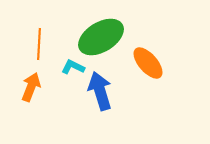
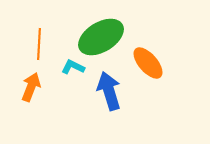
blue arrow: moved 9 px right
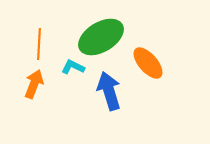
orange arrow: moved 3 px right, 3 px up
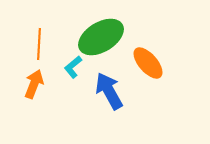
cyan L-shape: rotated 65 degrees counterclockwise
blue arrow: rotated 12 degrees counterclockwise
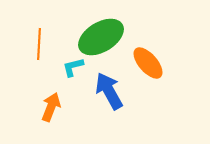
cyan L-shape: rotated 25 degrees clockwise
orange arrow: moved 17 px right, 23 px down
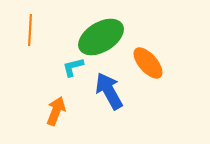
orange line: moved 9 px left, 14 px up
orange arrow: moved 5 px right, 4 px down
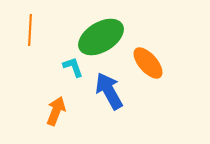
cyan L-shape: rotated 85 degrees clockwise
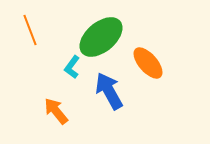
orange line: rotated 24 degrees counterclockwise
green ellipse: rotated 9 degrees counterclockwise
cyan L-shape: moved 1 px left; rotated 125 degrees counterclockwise
orange arrow: rotated 60 degrees counterclockwise
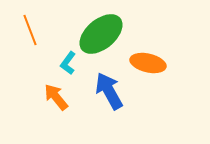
green ellipse: moved 3 px up
orange ellipse: rotated 36 degrees counterclockwise
cyan L-shape: moved 4 px left, 4 px up
orange arrow: moved 14 px up
